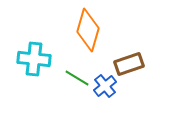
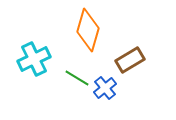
cyan cross: rotated 32 degrees counterclockwise
brown rectangle: moved 1 px right, 4 px up; rotated 12 degrees counterclockwise
blue cross: moved 2 px down
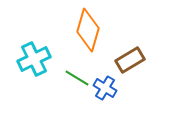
blue cross: rotated 20 degrees counterclockwise
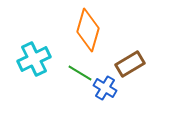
brown rectangle: moved 4 px down
green line: moved 3 px right, 5 px up
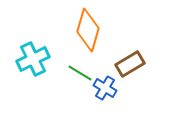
cyan cross: moved 1 px left
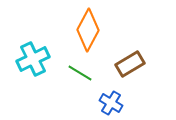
orange diamond: rotated 12 degrees clockwise
blue cross: moved 6 px right, 15 px down
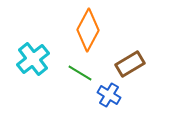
cyan cross: rotated 12 degrees counterclockwise
blue cross: moved 2 px left, 8 px up
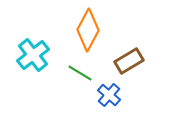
cyan cross: moved 4 px up
brown rectangle: moved 1 px left, 3 px up
blue cross: rotated 10 degrees clockwise
